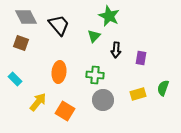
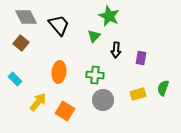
brown square: rotated 21 degrees clockwise
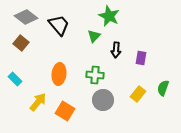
gray diamond: rotated 25 degrees counterclockwise
orange ellipse: moved 2 px down
yellow rectangle: rotated 35 degrees counterclockwise
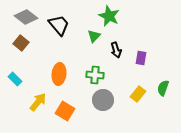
black arrow: rotated 21 degrees counterclockwise
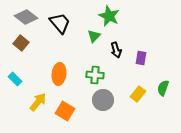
black trapezoid: moved 1 px right, 2 px up
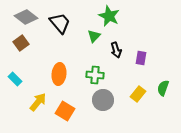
brown square: rotated 14 degrees clockwise
